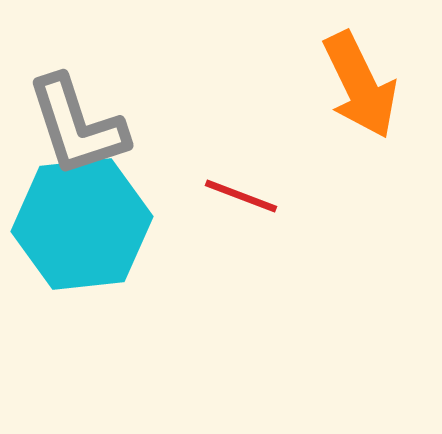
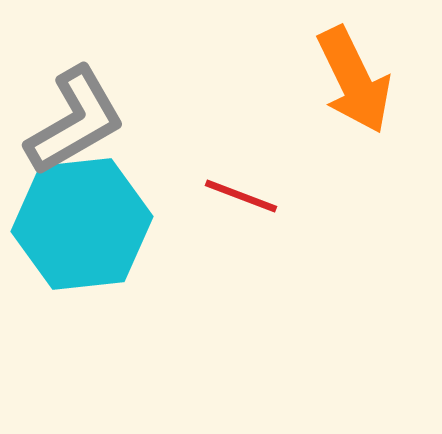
orange arrow: moved 6 px left, 5 px up
gray L-shape: moved 2 px left, 5 px up; rotated 102 degrees counterclockwise
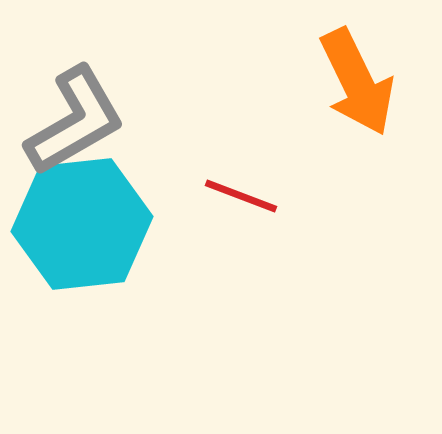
orange arrow: moved 3 px right, 2 px down
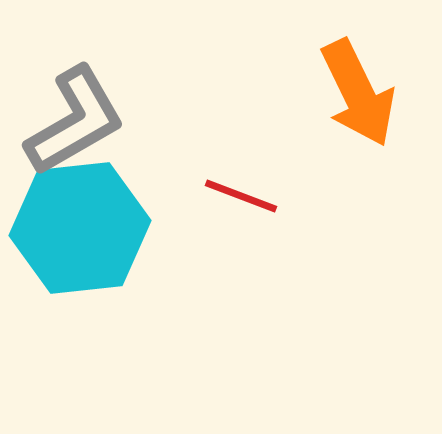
orange arrow: moved 1 px right, 11 px down
cyan hexagon: moved 2 px left, 4 px down
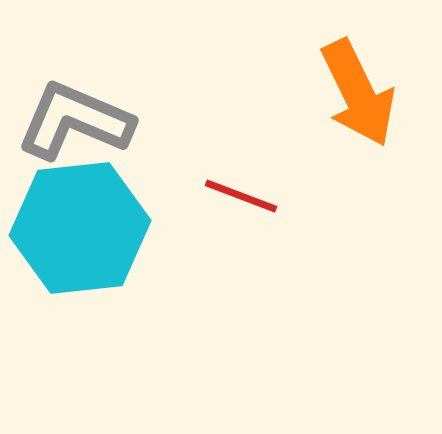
gray L-shape: rotated 127 degrees counterclockwise
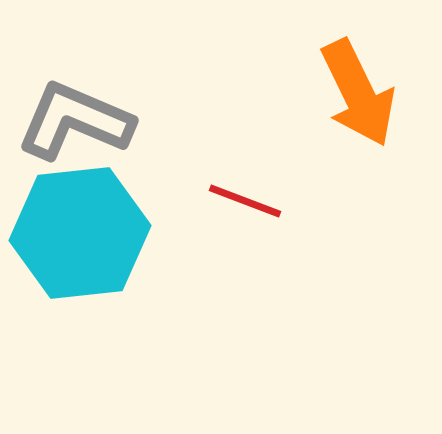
red line: moved 4 px right, 5 px down
cyan hexagon: moved 5 px down
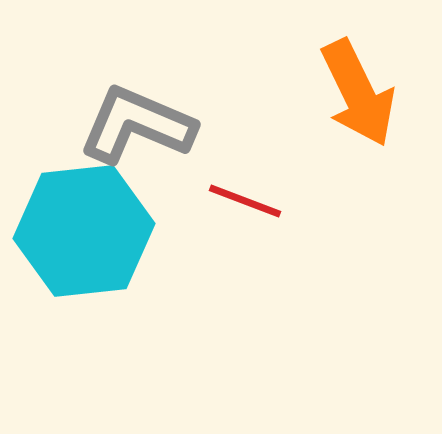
gray L-shape: moved 62 px right, 4 px down
cyan hexagon: moved 4 px right, 2 px up
